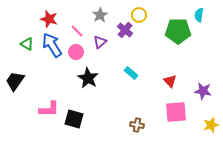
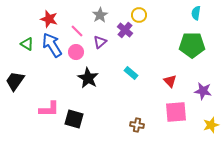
cyan semicircle: moved 3 px left, 2 px up
green pentagon: moved 14 px right, 14 px down
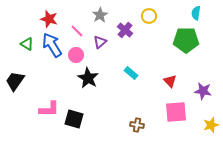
yellow circle: moved 10 px right, 1 px down
green pentagon: moved 6 px left, 5 px up
pink circle: moved 3 px down
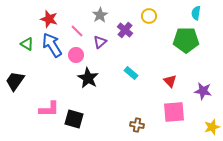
pink square: moved 2 px left
yellow star: moved 1 px right, 2 px down
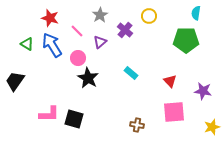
red star: moved 1 px right, 1 px up
pink circle: moved 2 px right, 3 px down
pink L-shape: moved 5 px down
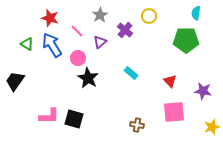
pink L-shape: moved 2 px down
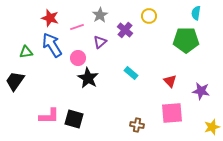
pink line: moved 4 px up; rotated 64 degrees counterclockwise
green triangle: moved 1 px left, 8 px down; rotated 40 degrees counterclockwise
purple star: moved 2 px left
pink square: moved 2 px left, 1 px down
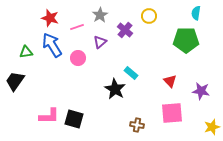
black star: moved 27 px right, 11 px down
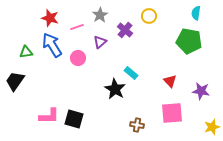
green pentagon: moved 3 px right, 1 px down; rotated 10 degrees clockwise
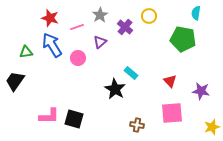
purple cross: moved 3 px up
green pentagon: moved 6 px left, 2 px up
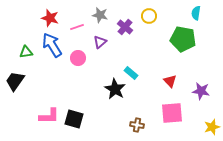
gray star: rotated 28 degrees counterclockwise
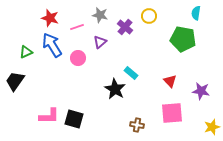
green triangle: rotated 16 degrees counterclockwise
